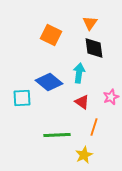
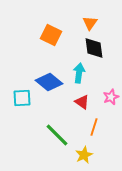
green line: rotated 48 degrees clockwise
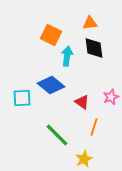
orange triangle: rotated 49 degrees clockwise
cyan arrow: moved 12 px left, 17 px up
blue diamond: moved 2 px right, 3 px down
yellow star: moved 4 px down
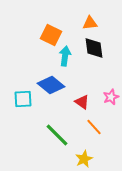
cyan arrow: moved 2 px left
cyan square: moved 1 px right, 1 px down
orange line: rotated 60 degrees counterclockwise
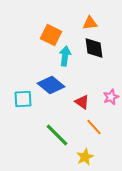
yellow star: moved 1 px right, 2 px up
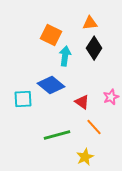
black diamond: rotated 40 degrees clockwise
green line: rotated 60 degrees counterclockwise
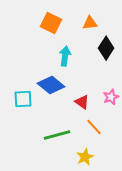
orange square: moved 12 px up
black diamond: moved 12 px right
